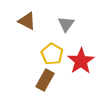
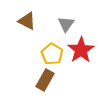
red star: moved 11 px up
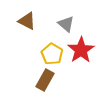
gray triangle: rotated 24 degrees counterclockwise
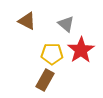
yellow pentagon: rotated 30 degrees counterclockwise
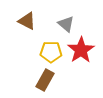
yellow pentagon: moved 1 px left, 2 px up
